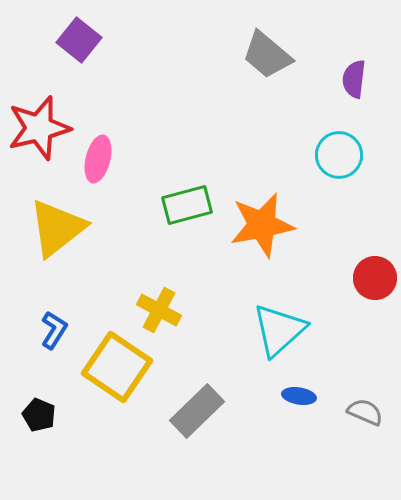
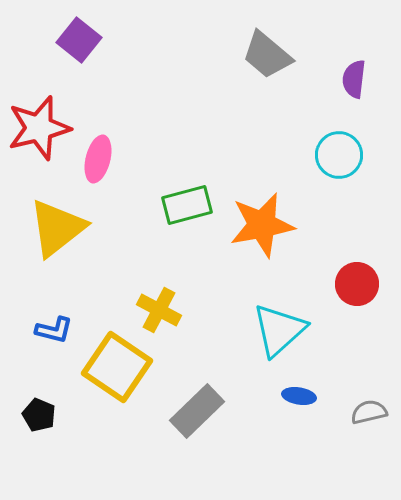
red circle: moved 18 px left, 6 px down
blue L-shape: rotated 72 degrees clockwise
gray semicircle: moved 4 px right; rotated 36 degrees counterclockwise
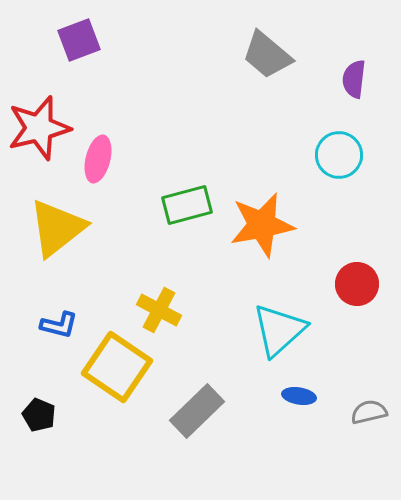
purple square: rotated 30 degrees clockwise
blue L-shape: moved 5 px right, 5 px up
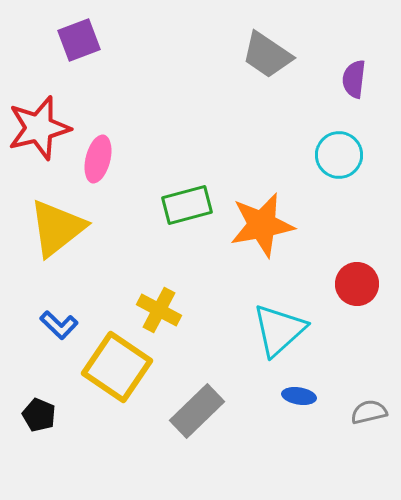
gray trapezoid: rotated 6 degrees counterclockwise
blue L-shape: rotated 30 degrees clockwise
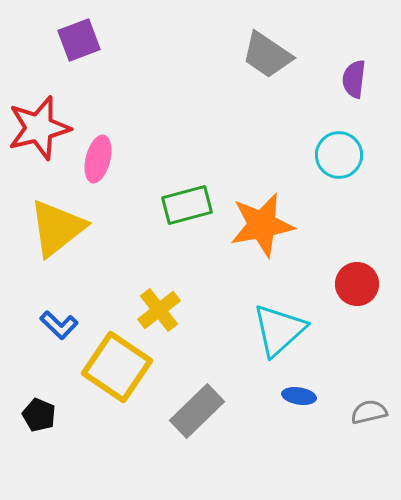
yellow cross: rotated 24 degrees clockwise
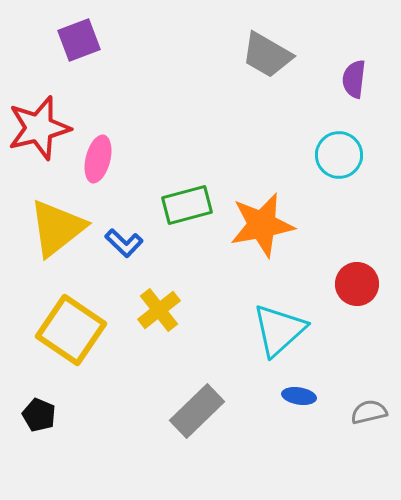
gray trapezoid: rotated 4 degrees counterclockwise
blue L-shape: moved 65 px right, 82 px up
yellow square: moved 46 px left, 37 px up
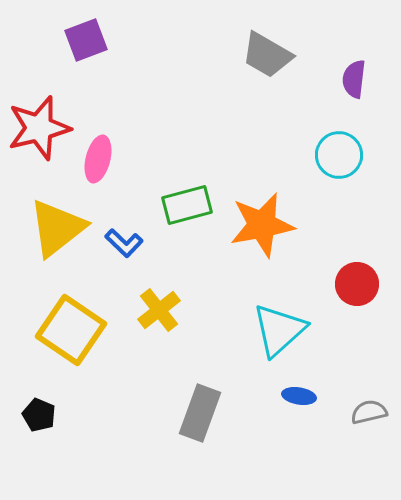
purple square: moved 7 px right
gray rectangle: moved 3 px right, 2 px down; rotated 26 degrees counterclockwise
